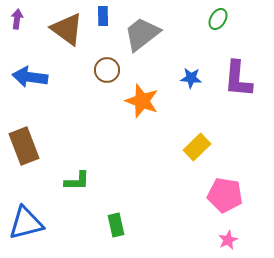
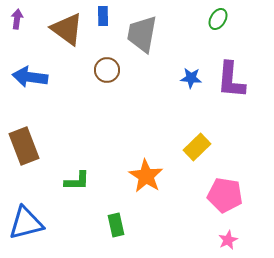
gray trapezoid: rotated 42 degrees counterclockwise
purple L-shape: moved 7 px left, 1 px down
orange star: moved 4 px right, 75 px down; rotated 12 degrees clockwise
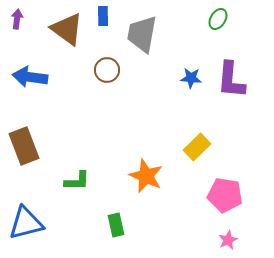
orange star: rotated 8 degrees counterclockwise
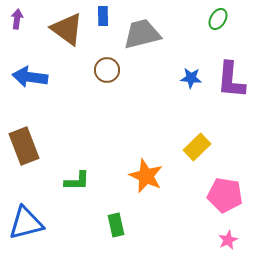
gray trapezoid: rotated 66 degrees clockwise
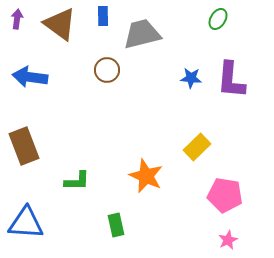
brown triangle: moved 7 px left, 5 px up
blue triangle: rotated 18 degrees clockwise
